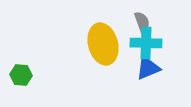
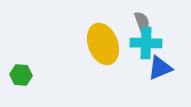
yellow ellipse: rotated 6 degrees counterclockwise
blue triangle: moved 12 px right
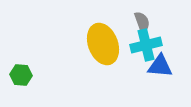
cyan cross: moved 2 px down; rotated 16 degrees counterclockwise
blue triangle: moved 2 px up; rotated 28 degrees clockwise
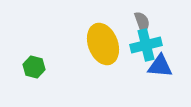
green hexagon: moved 13 px right, 8 px up; rotated 10 degrees clockwise
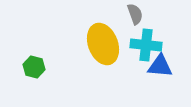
gray semicircle: moved 7 px left, 8 px up
cyan cross: rotated 20 degrees clockwise
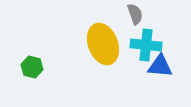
green hexagon: moved 2 px left
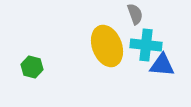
yellow ellipse: moved 4 px right, 2 px down
blue triangle: moved 2 px right, 1 px up
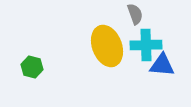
cyan cross: rotated 8 degrees counterclockwise
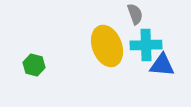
green hexagon: moved 2 px right, 2 px up
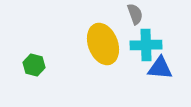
yellow ellipse: moved 4 px left, 2 px up
blue triangle: moved 2 px left, 3 px down
